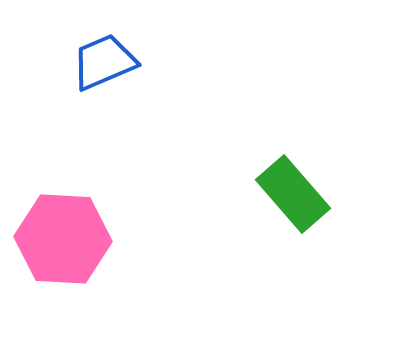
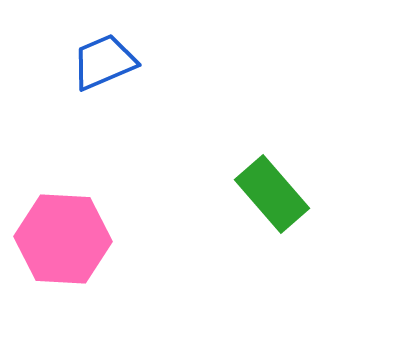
green rectangle: moved 21 px left
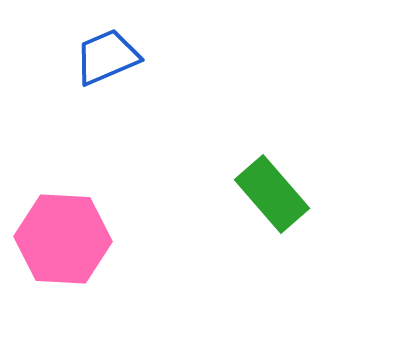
blue trapezoid: moved 3 px right, 5 px up
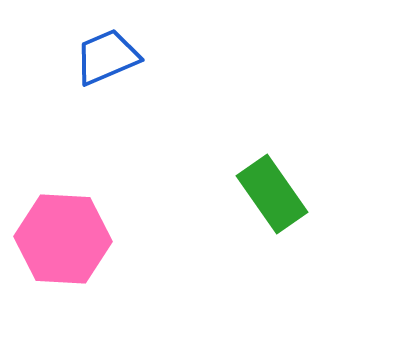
green rectangle: rotated 6 degrees clockwise
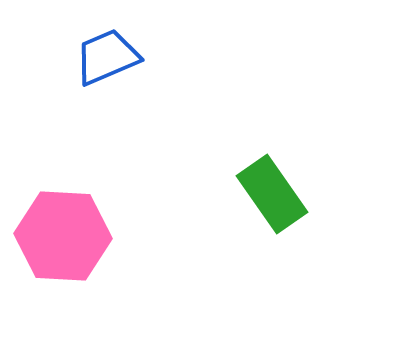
pink hexagon: moved 3 px up
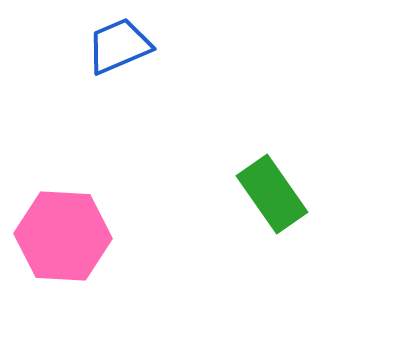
blue trapezoid: moved 12 px right, 11 px up
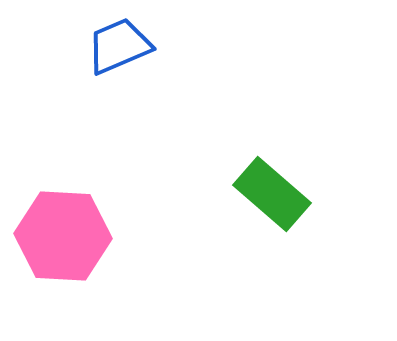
green rectangle: rotated 14 degrees counterclockwise
